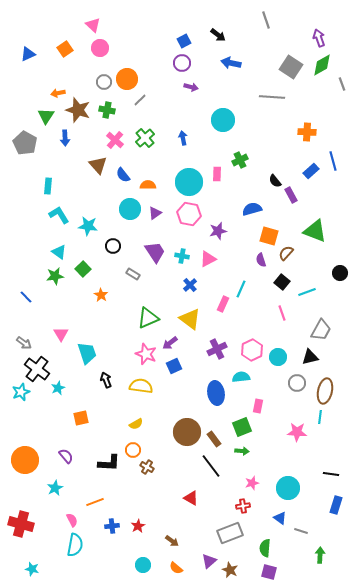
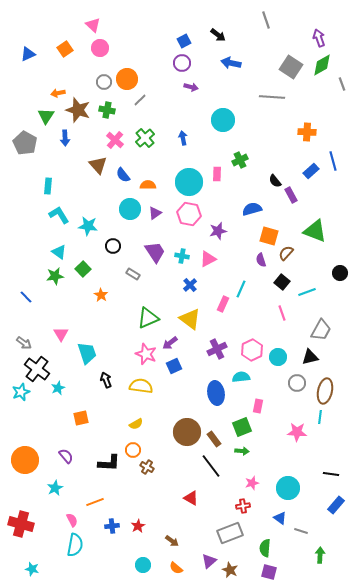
blue rectangle at (336, 505): rotated 24 degrees clockwise
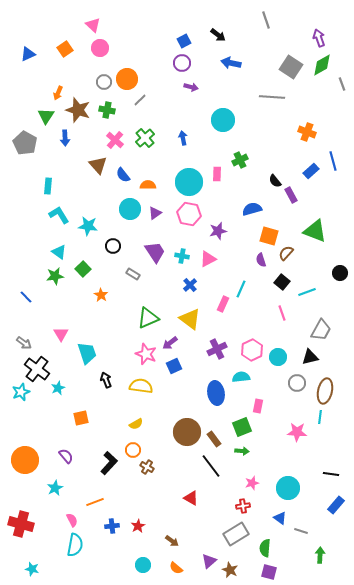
orange arrow at (58, 93): rotated 56 degrees counterclockwise
orange cross at (307, 132): rotated 18 degrees clockwise
black L-shape at (109, 463): rotated 50 degrees counterclockwise
gray rectangle at (230, 533): moved 6 px right, 1 px down; rotated 10 degrees counterclockwise
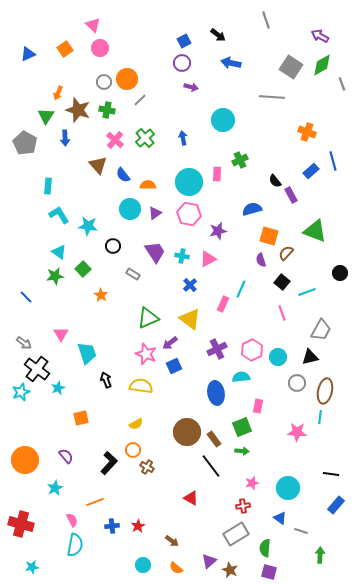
purple arrow at (319, 38): moved 1 px right, 2 px up; rotated 42 degrees counterclockwise
cyan star at (32, 569): moved 2 px up; rotated 24 degrees counterclockwise
